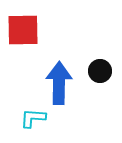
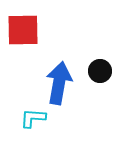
blue arrow: rotated 9 degrees clockwise
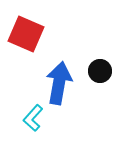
red square: moved 3 px right, 4 px down; rotated 24 degrees clockwise
cyan L-shape: rotated 52 degrees counterclockwise
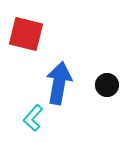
red square: rotated 9 degrees counterclockwise
black circle: moved 7 px right, 14 px down
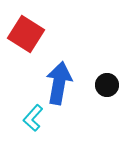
red square: rotated 18 degrees clockwise
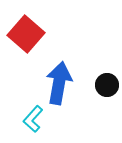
red square: rotated 9 degrees clockwise
cyan L-shape: moved 1 px down
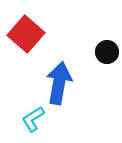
black circle: moved 33 px up
cyan L-shape: rotated 16 degrees clockwise
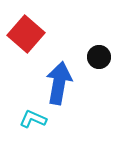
black circle: moved 8 px left, 5 px down
cyan L-shape: rotated 56 degrees clockwise
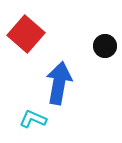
black circle: moved 6 px right, 11 px up
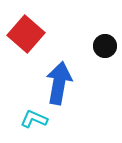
cyan L-shape: moved 1 px right
